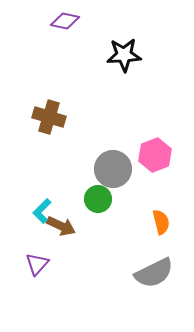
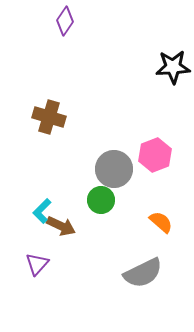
purple diamond: rotated 68 degrees counterclockwise
black star: moved 49 px right, 12 px down
gray circle: moved 1 px right
green circle: moved 3 px right, 1 px down
orange semicircle: rotated 35 degrees counterclockwise
gray semicircle: moved 11 px left
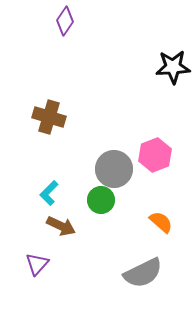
cyan L-shape: moved 7 px right, 18 px up
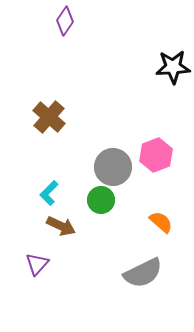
brown cross: rotated 24 degrees clockwise
pink hexagon: moved 1 px right
gray circle: moved 1 px left, 2 px up
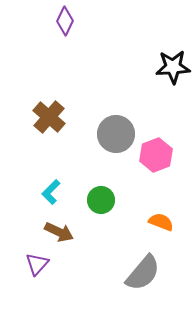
purple diamond: rotated 8 degrees counterclockwise
gray circle: moved 3 px right, 33 px up
cyan L-shape: moved 2 px right, 1 px up
orange semicircle: rotated 20 degrees counterclockwise
brown arrow: moved 2 px left, 6 px down
gray semicircle: rotated 24 degrees counterclockwise
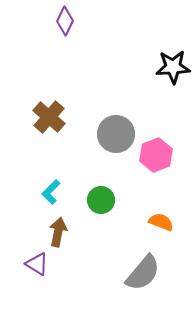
brown arrow: moved 1 px left; rotated 104 degrees counterclockwise
purple triangle: rotated 40 degrees counterclockwise
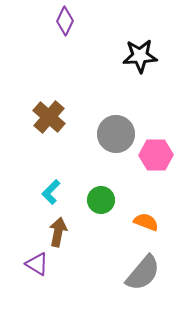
black star: moved 33 px left, 11 px up
pink hexagon: rotated 20 degrees clockwise
orange semicircle: moved 15 px left
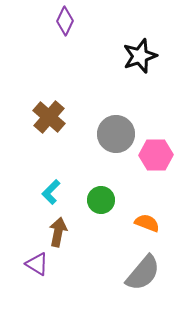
black star: rotated 16 degrees counterclockwise
orange semicircle: moved 1 px right, 1 px down
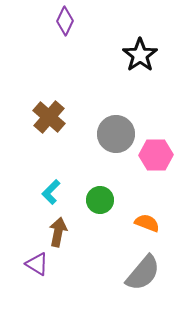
black star: moved 1 px up; rotated 16 degrees counterclockwise
green circle: moved 1 px left
